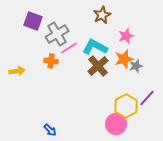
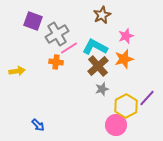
orange cross: moved 5 px right, 1 px down
gray star: moved 34 px left, 23 px down
pink circle: moved 1 px down
blue arrow: moved 12 px left, 5 px up
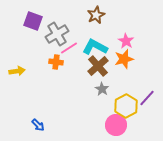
brown star: moved 6 px left
pink star: moved 5 px down; rotated 21 degrees counterclockwise
gray star: rotated 24 degrees counterclockwise
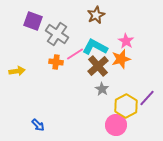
gray cross: rotated 25 degrees counterclockwise
pink line: moved 6 px right, 6 px down
orange star: moved 3 px left
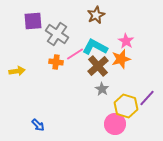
purple square: rotated 24 degrees counterclockwise
yellow hexagon: rotated 15 degrees counterclockwise
pink circle: moved 1 px left, 1 px up
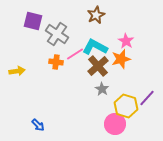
purple square: rotated 18 degrees clockwise
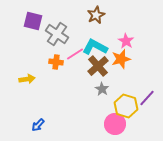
yellow arrow: moved 10 px right, 8 px down
blue arrow: rotated 88 degrees clockwise
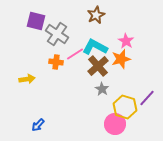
purple square: moved 3 px right
yellow hexagon: moved 1 px left, 1 px down
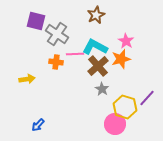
pink line: rotated 30 degrees clockwise
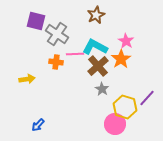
orange star: rotated 18 degrees counterclockwise
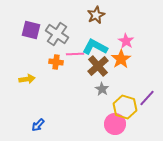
purple square: moved 5 px left, 9 px down
